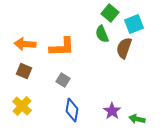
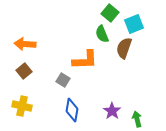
orange L-shape: moved 23 px right, 13 px down
brown square: rotated 28 degrees clockwise
yellow cross: rotated 30 degrees counterclockwise
green arrow: rotated 63 degrees clockwise
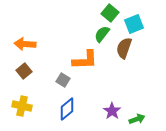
green semicircle: rotated 60 degrees clockwise
blue diamond: moved 5 px left, 1 px up; rotated 40 degrees clockwise
green arrow: rotated 84 degrees clockwise
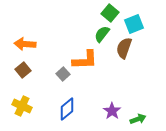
brown square: moved 1 px left, 1 px up
gray square: moved 6 px up; rotated 16 degrees clockwise
yellow cross: rotated 12 degrees clockwise
green arrow: moved 1 px right
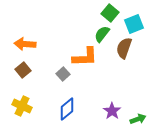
orange L-shape: moved 3 px up
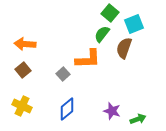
orange L-shape: moved 3 px right, 2 px down
purple star: rotated 18 degrees counterclockwise
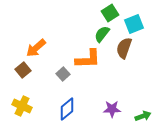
green square: rotated 18 degrees clockwise
orange arrow: moved 11 px right, 4 px down; rotated 45 degrees counterclockwise
purple star: moved 2 px up; rotated 18 degrees counterclockwise
green arrow: moved 5 px right, 3 px up
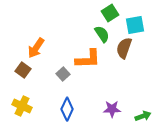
cyan square: moved 1 px right, 1 px down; rotated 12 degrees clockwise
green semicircle: rotated 108 degrees clockwise
orange arrow: rotated 15 degrees counterclockwise
brown square: rotated 14 degrees counterclockwise
blue diamond: rotated 25 degrees counterclockwise
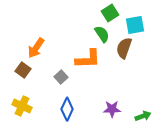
gray square: moved 2 px left, 3 px down
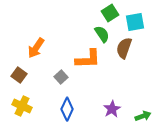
cyan square: moved 3 px up
brown square: moved 4 px left, 5 px down
purple star: rotated 30 degrees counterclockwise
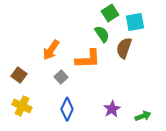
orange arrow: moved 15 px right, 2 px down
